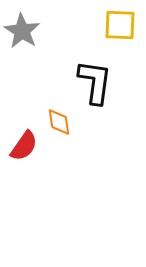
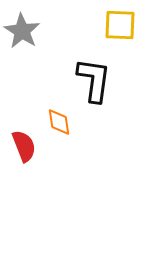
black L-shape: moved 1 px left, 2 px up
red semicircle: rotated 56 degrees counterclockwise
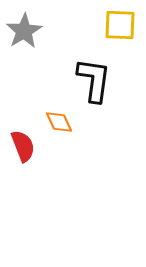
gray star: moved 2 px right; rotated 9 degrees clockwise
orange diamond: rotated 16 degrees counterclockwise
red semicircle: moved 1 px left
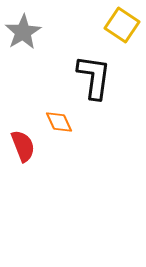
yellow square: moved 2 px right; rotated 32 degrees clockwise
gray star: moved 1 px left, 1 px down
black L-shape: moved 3 px up
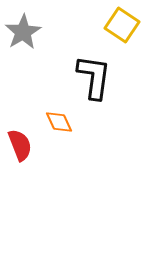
red semicircle: moved 3 px left, 1 px up
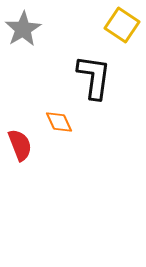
gray star: moved 3 px up
